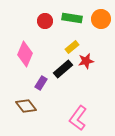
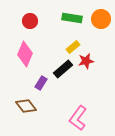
red circle: moved 15 px left
yellow rectangle: moved 1 px right
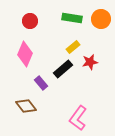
red star: moved 4 px right, 1 px down
purple rectangle: rotated 72 degrees counterclockwise
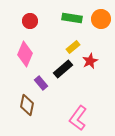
red star: moved 1 px up; rotated 14 degrees counterclockwise
brown diamond: moved 1 px right, 1 px up; rotated 50 degrees clockwise
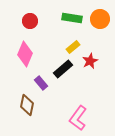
orange circle: moved 1 px left
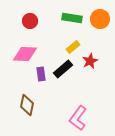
pink diamond: rotated 70 degrees clockwise
purple rectangle: moved 9 px up; rotated 32 degrees clockwise
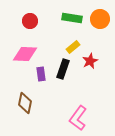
black rectangle: rotated 30 degrees counterclockwise
brown diamond: moved 2 px left, 2 px up
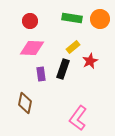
pink diamond: moved 7 px right, 6 px up
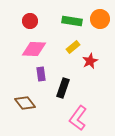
green rectangle: moved 3 px down
pink diamond: moved 2 px right, 1 px down
black rectangle: moved 19 px down
brown diamond: rotated 50 degrees counterclockwise
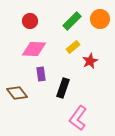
green rectangle: rotated 54 degrees counterclockwise
brown diamond: moved 8 px left, 10 px up
